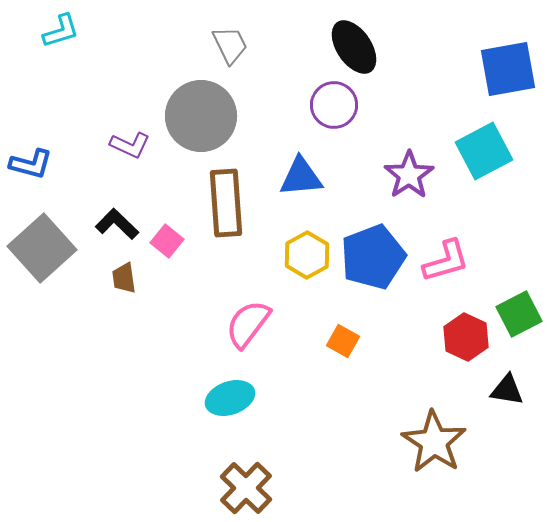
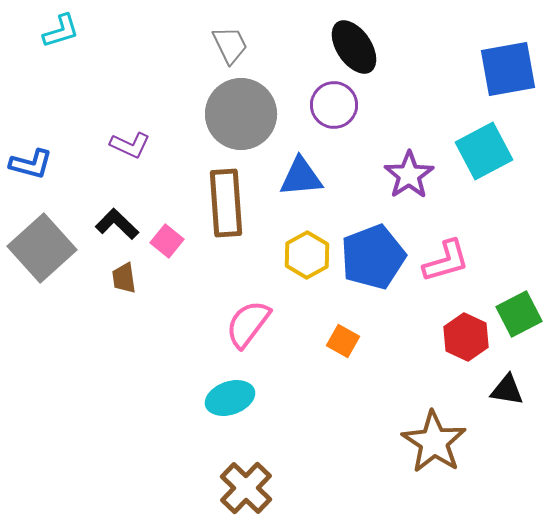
gray circle: moved 40 px right, 2 px up
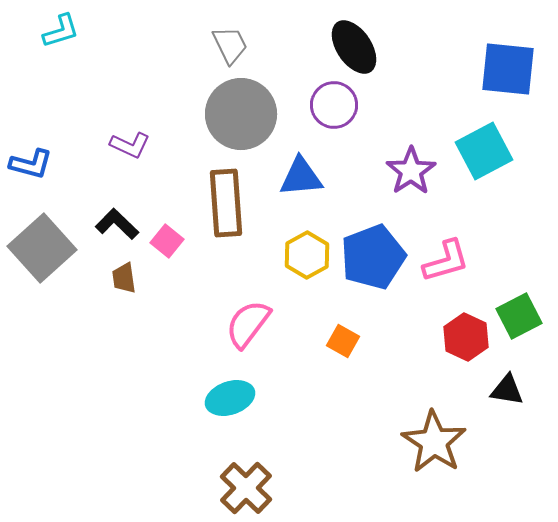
blue square: rotated 16 degrees clockwise
purple star: moved 2 px right, 4 px up
green square: moved 2 px down
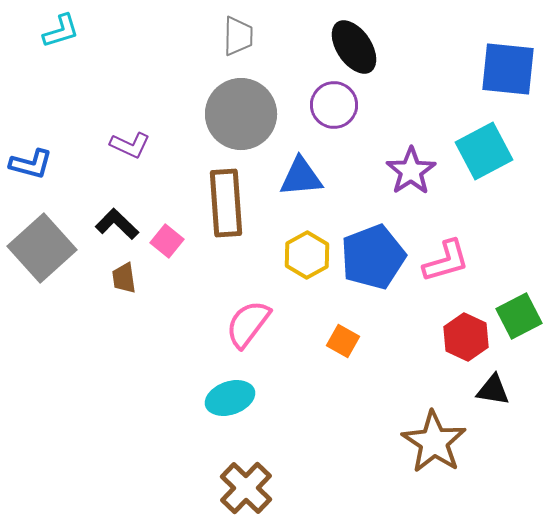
gray trapezoid: moved 8 px right, 9 px up; rotated 27 degrees clockwise
black triangle: moved 14 px left
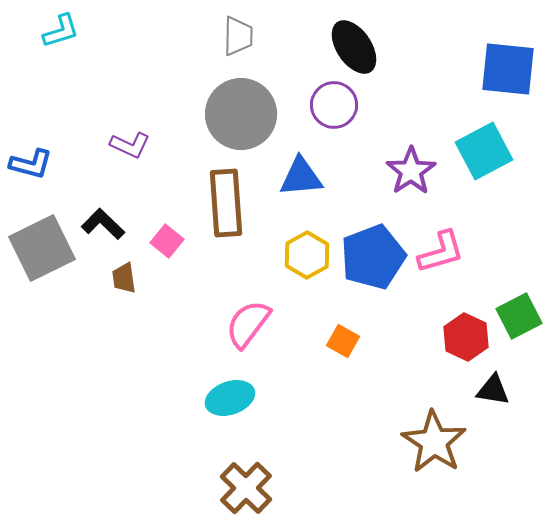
black L-shape: moved 14 px left
gray square: rotated 16 degrees clockwise
pink L-shape: moved 5 px left, 9 px up
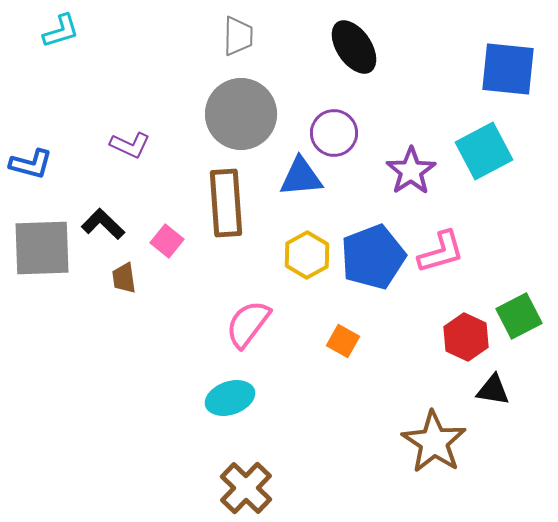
purple circle: moved 28 px down
gray square: rotated 24 degrees clockwise
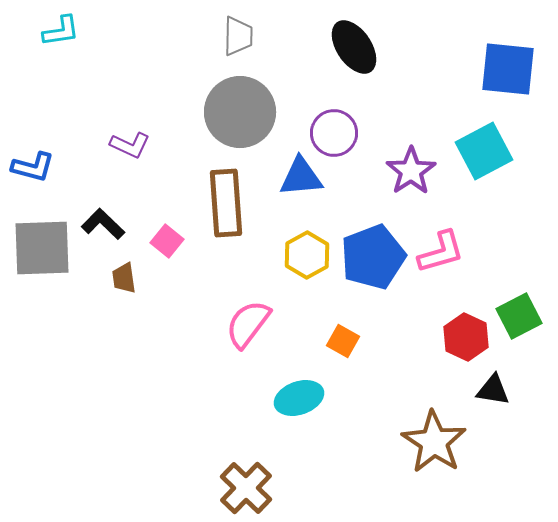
cyan L-shape: rotated 9 degrees clockwise
gray circle: moved 1 px left, 2 px up
blue L-shape: moved 2 px right, 3 px down
cyan ellipse: moved 69 px right
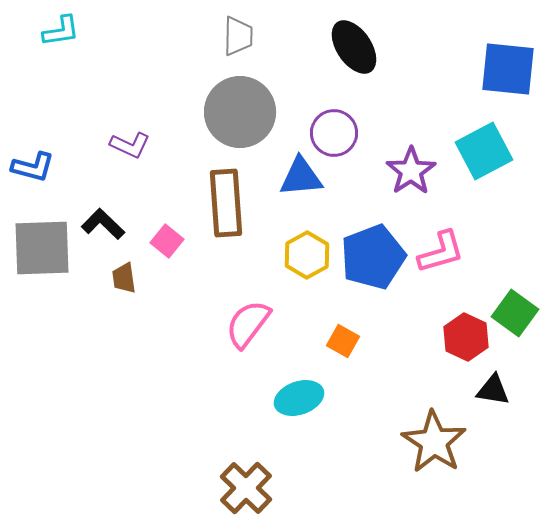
green square: moved 4 px left, 3 px up; rotated 27 degrees counterclockwise
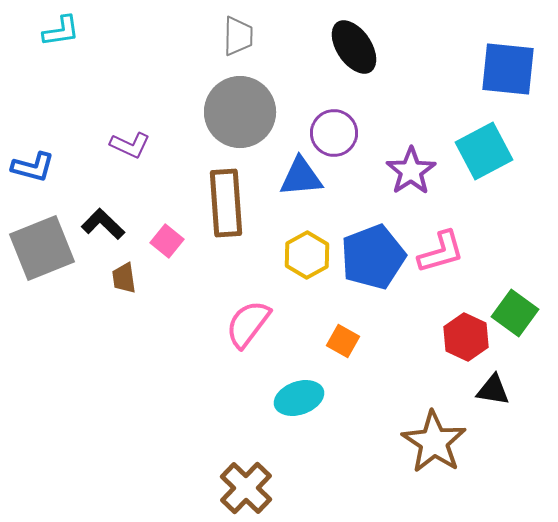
gray square: rotated 20 degrees counterclockwise
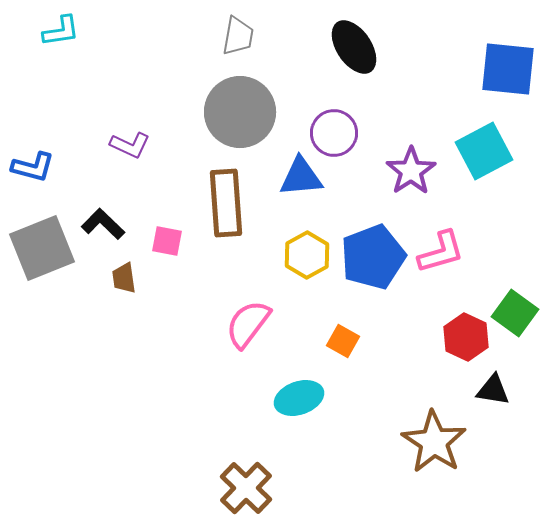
gray trapezoid: rotated 9 degrees clockwise
pink square: rotated 28 degrees counterclockwise
